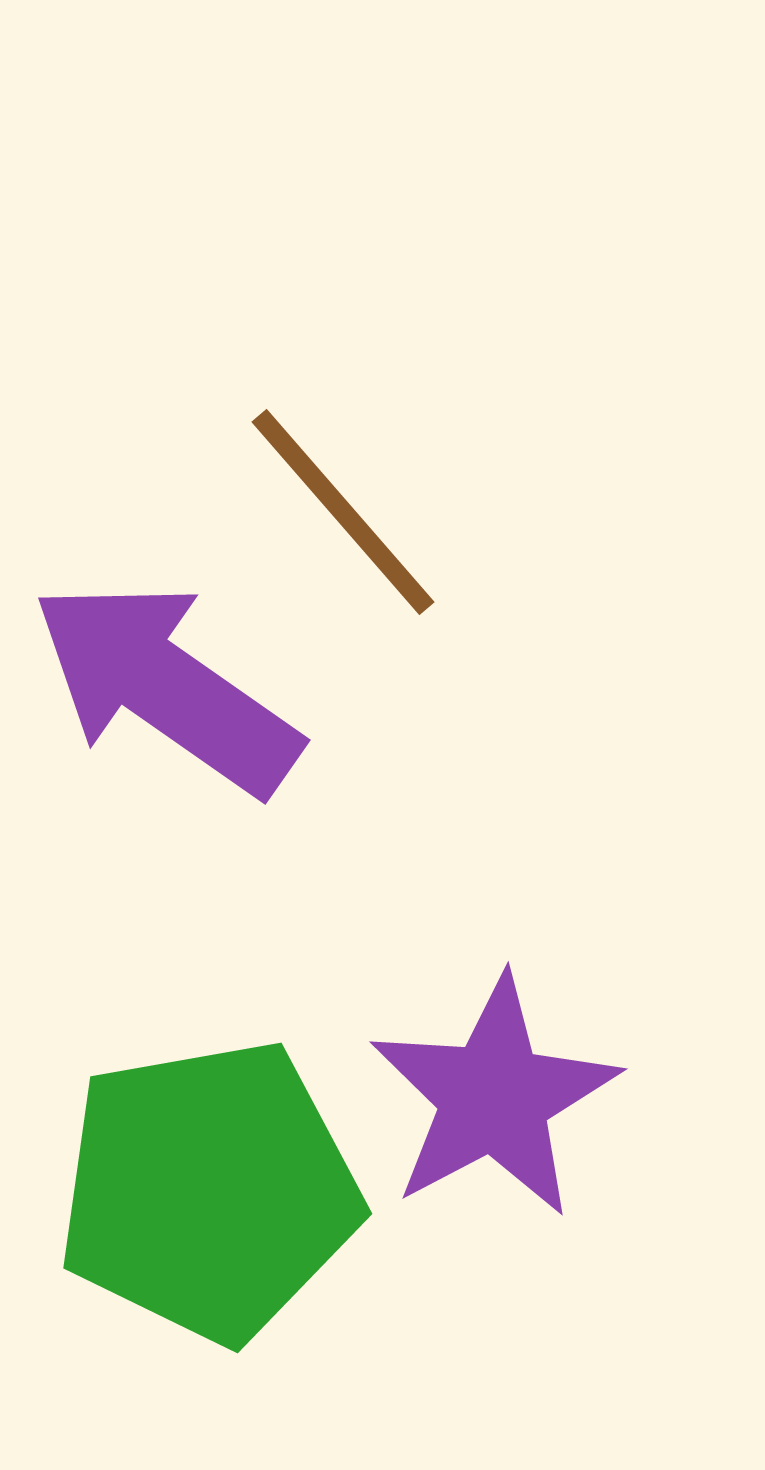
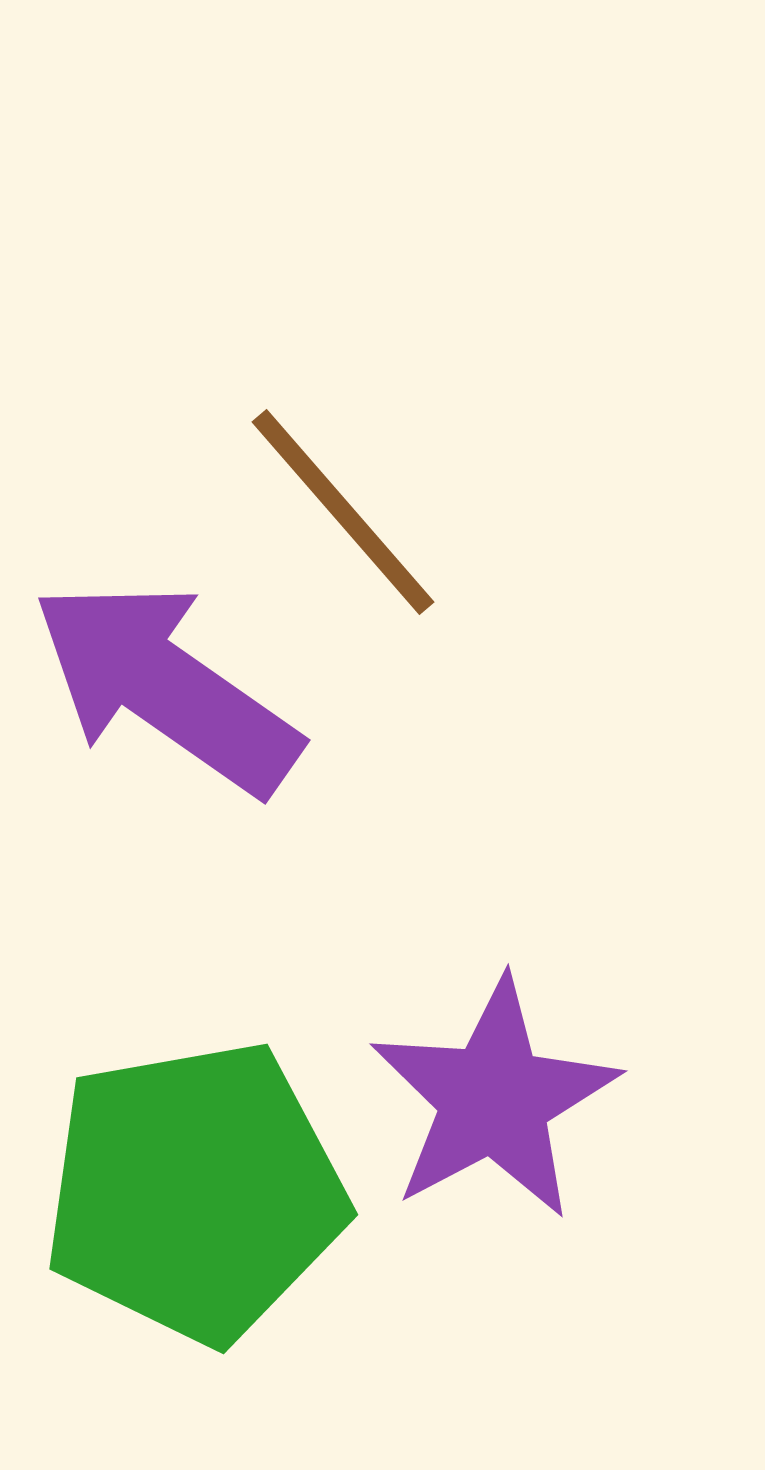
purple star: moved 2 px down
green pentagon: moved 14 px left, 1 px down
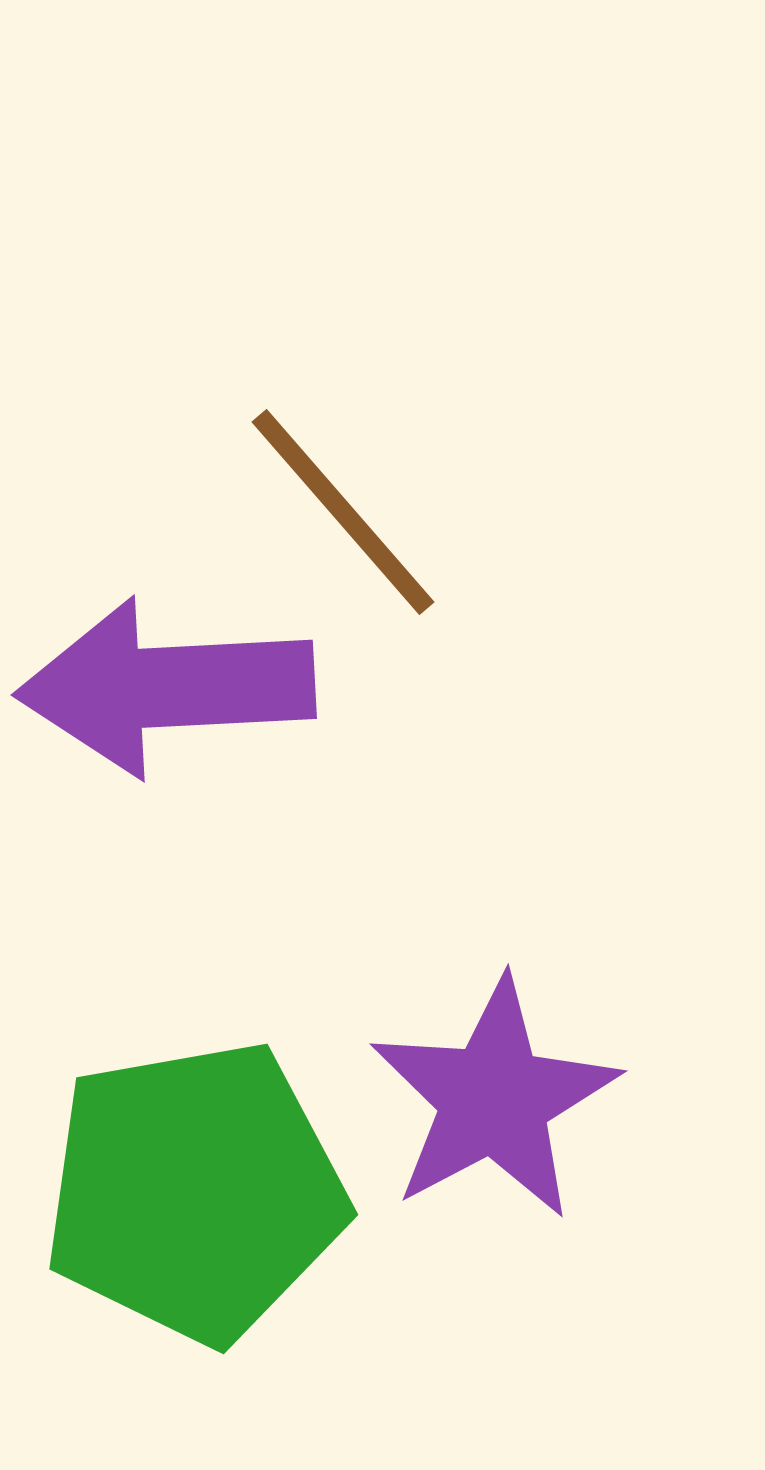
purple arrow: rotated 38 degrees counterclockwise
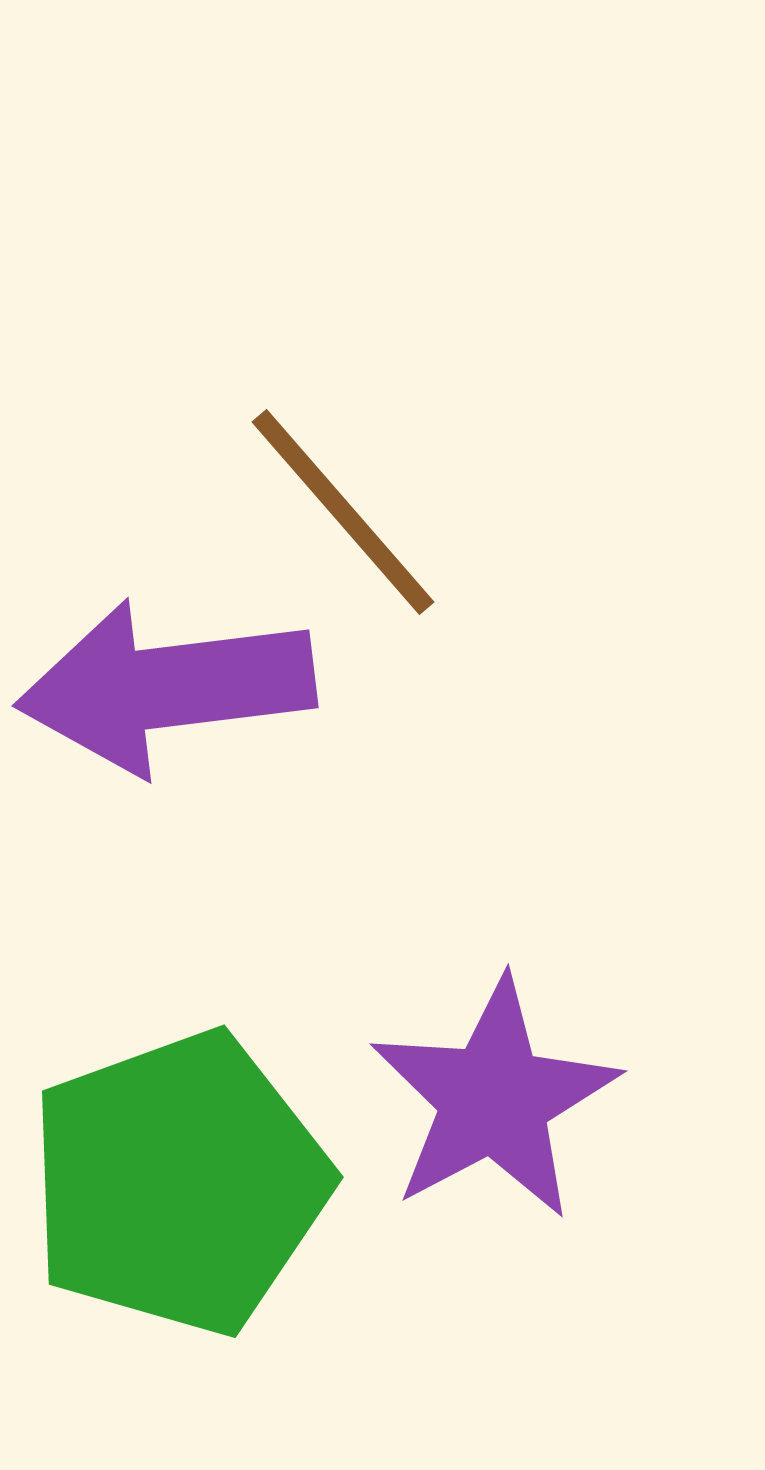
purple arrow: rotated 4 degrees counterclockwise
green pentagon: moved 16 px left, 9 px up; rotated 10 degrees counterclockwise
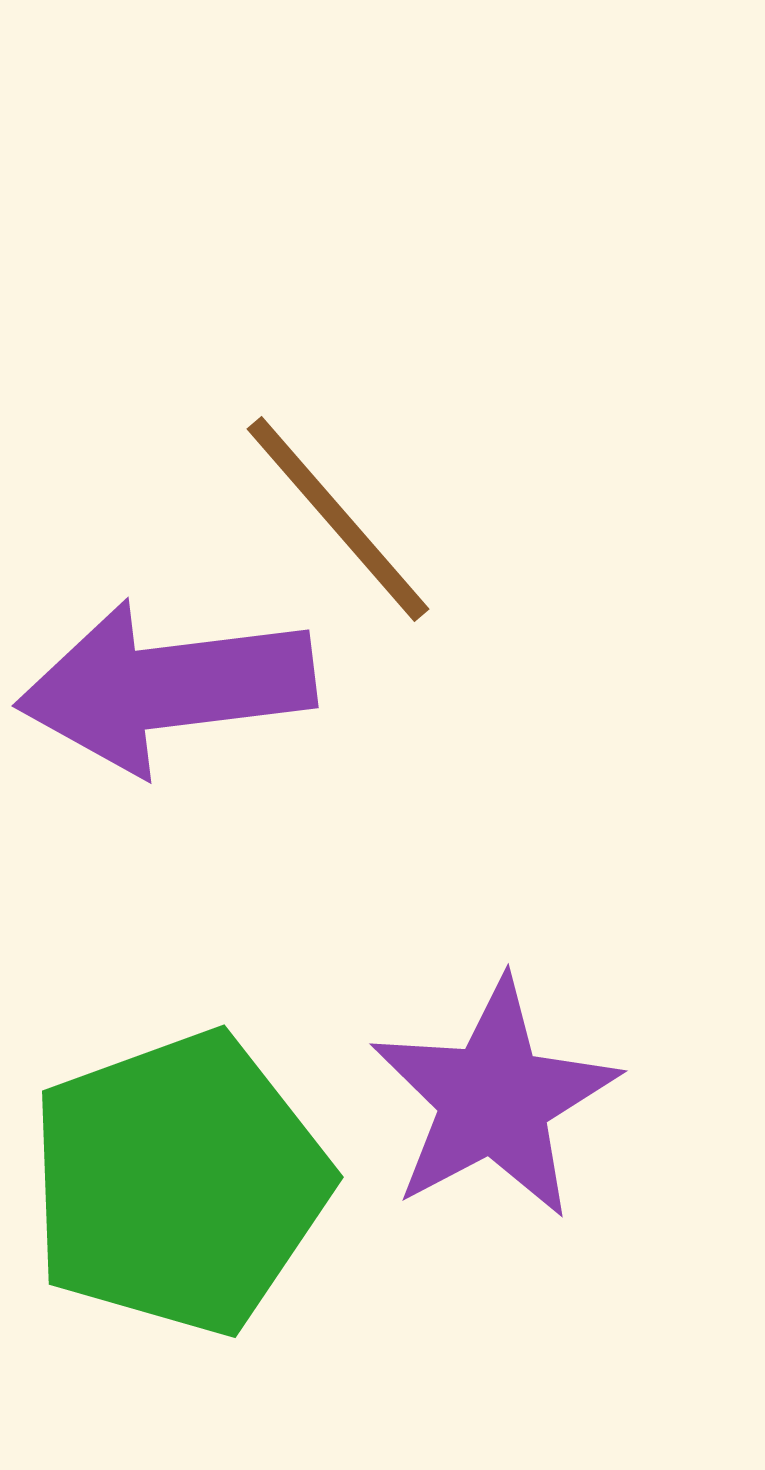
brown line: moved 5 px left, 7 px down
